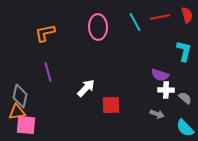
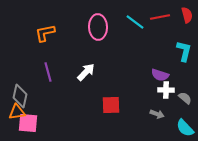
cyan line: rotated 24 degrees counterclockwise
white arrow: moved 16 px up
pink square: moved 2 px right, 2 px up
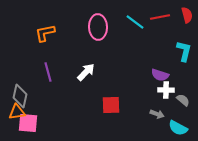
gray semicircle: moved 2 px left, 2 px down
cyan semicircle: moved 7 px left; rotated 18 degrees counterclockwise
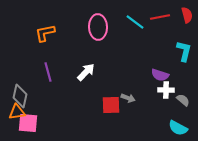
gray arrow: moved 29 px left, 16 px up
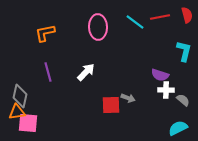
cyan semicircle: rotated 126 degrees clockwise
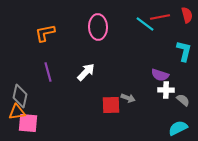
cyan line: moved 10 px right, 2 px down
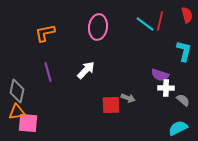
red line: moved 4 px down; rotated 66 degrees counterclockwise
pink ellipse: rotated 10 degrees clockwise
white arrow: moved 2 px up
white cross: moved 2 px up
gray diamond: moved 3 px left, 5 px up
